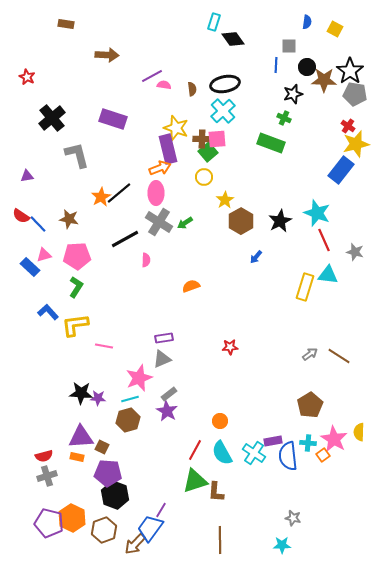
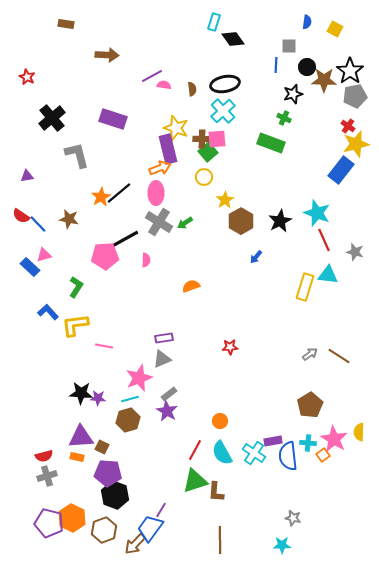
gray pentagon at (355, 94): moved 2 px down; rotated 20 degrees counterclockwise
pink pentagon at (77, 256): moved 28 px right
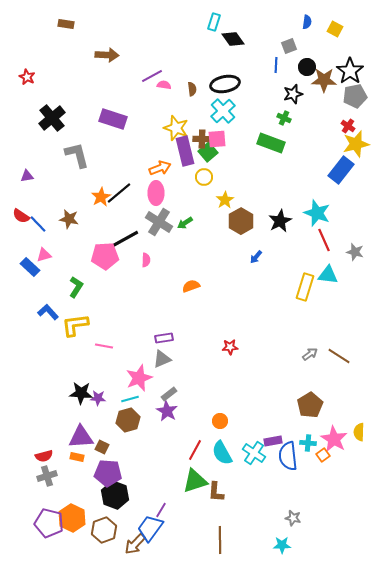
gray square at (289, 46): rotated 21 degrees counterclockwise
purple rectangle at (168, 149): moved 17 px right, 2 px down
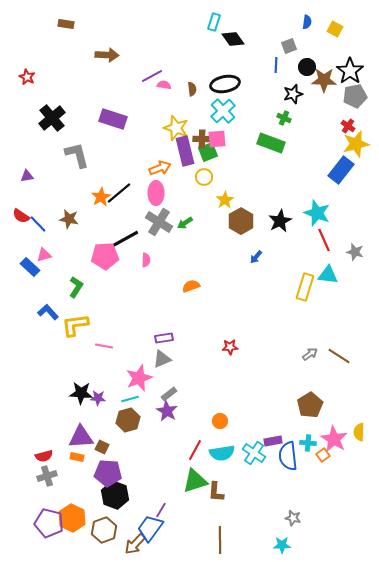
green square at (208, 152): rotated 18 degrees clockwise
cyan semicircle at (222, 453): rotated 70 degrees counterclockwise
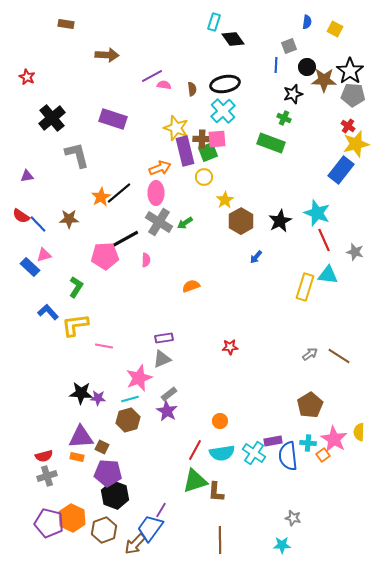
gray pentagon at (355, 96): moved 2 px left, 1 px up; rotated 15 degrees clockwise
brown star at (69, 219): rotated 12 degrees counterclockwise
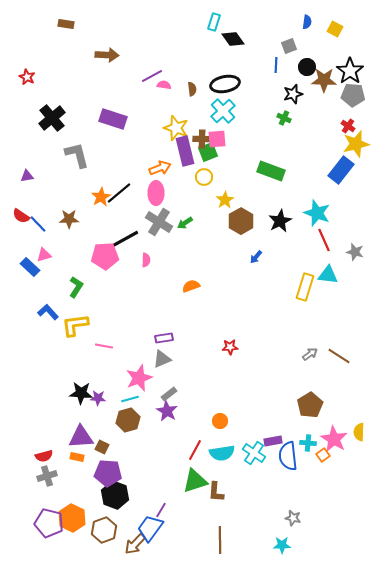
green rectangle at (271, 143): moved 28 px down
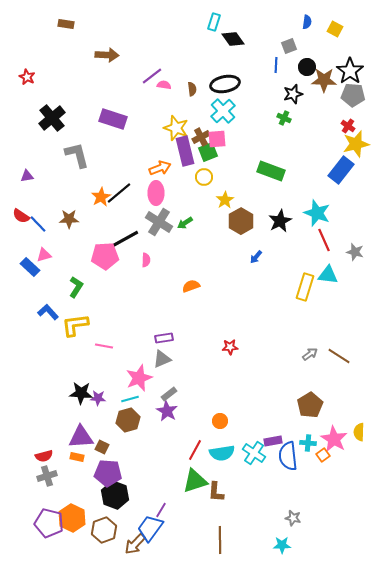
purple line at (152, 76): rotated 10 degrees counterclockwise
brown cross at (202, 139): moved 1 px left, 2 px up; rotated 30 degrees counterclockwise
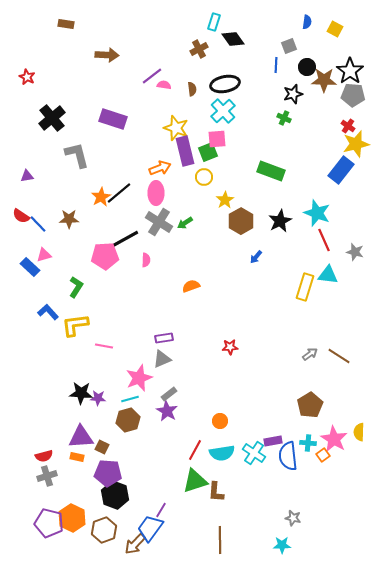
brown cross at (201, 137): moved 2 px left, 88 px up
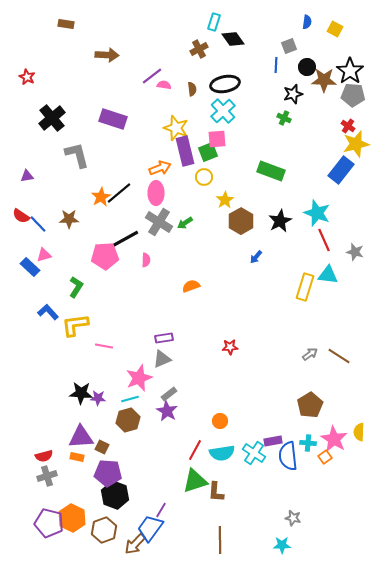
orange square at (323, 455): moved 2 px right, 2 px down
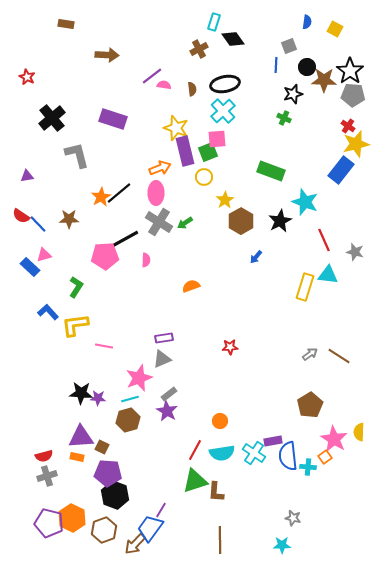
cyan star at (317, 213): moved 12 px left, 11 px up
cyan cross at (308, 443): moved 24 px down
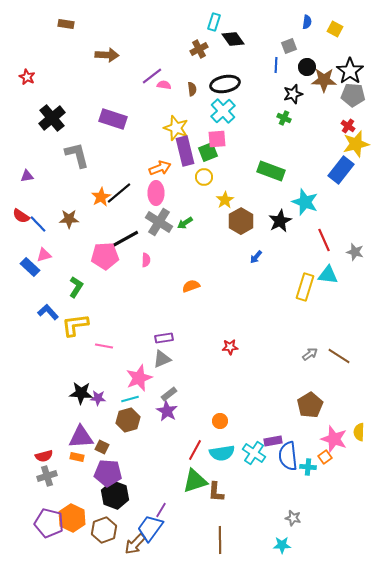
pink star at (334, 439): rotated 12 degrees counterclockwise
